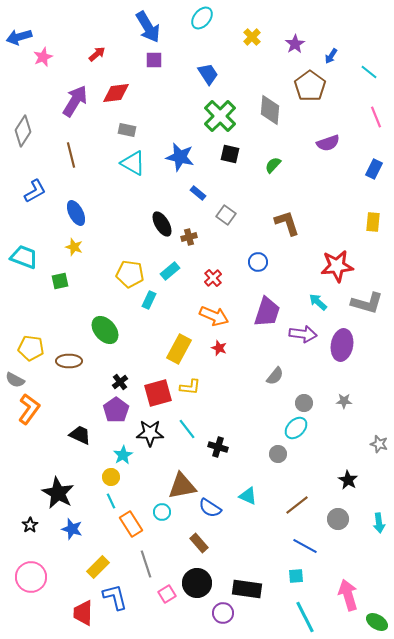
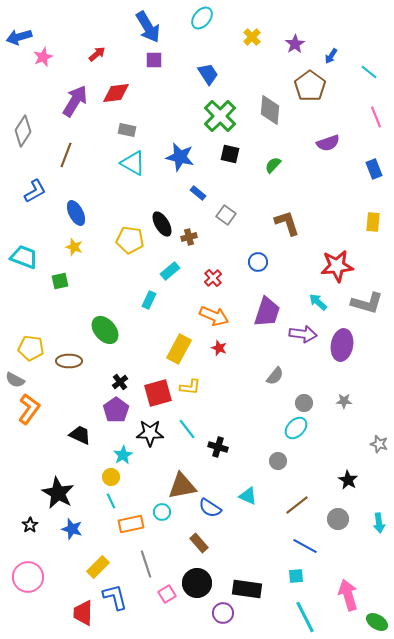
brown line at (71, 155): moved 5 px left; rotated 35 degrees clockwise
blue rectangle at (374, 169): rotated 48 degrees counterclockwise
yellow pentagon at (130, 274): moved 34 px up
gray circle at (278, 454): moved 7 px down
orange rectangle at (131, 524): rotated 70 degrees counterclockwise
pink circle at (31, 577): moved 3 px left
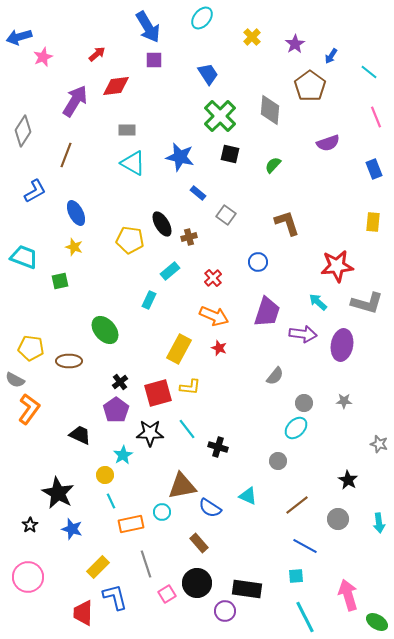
red diamond at (116, 93): moved 7 px up
gray rectangle at (127, 130): rotated 12 degrees counterclockwise
yellow circle at (111, 477): moved 6 px left, 2 px up
purple circle at (223, 613): moved 2 px right, 2 px up
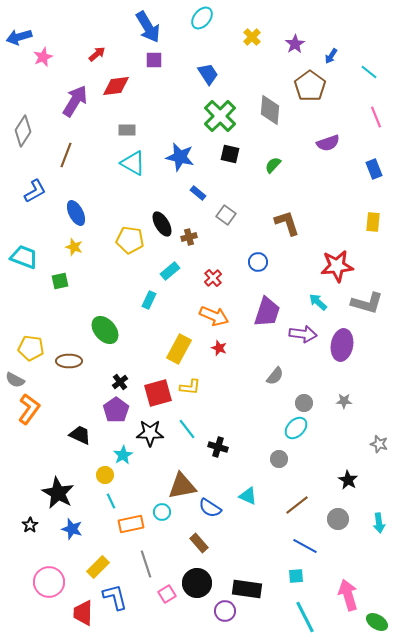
gray circle at (278, 461): moved 1 px right, 2 px up
pink circle at (28, 577): moved 21 px right, 5 px down
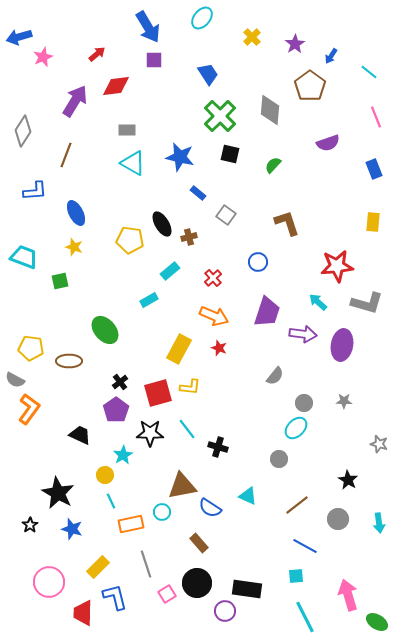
blue L-shape at (35, 191): rotated 25 degrees clockwise
cyan rectangle at (149, 300): rotated 36 degrees clockwise
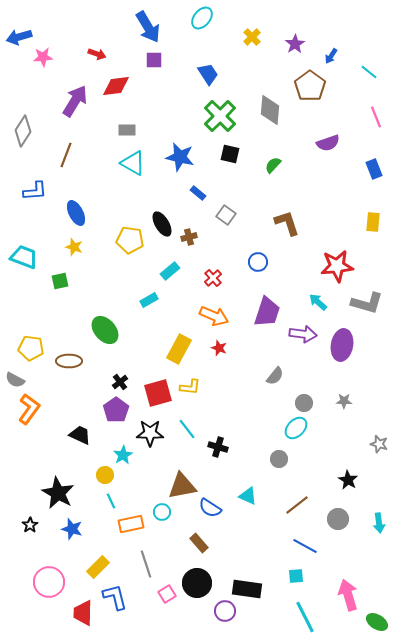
red arrow at (97, 54): rotated 60 degrees clockwise
pink star at (43, 57): rotated 18 degrees clockwise
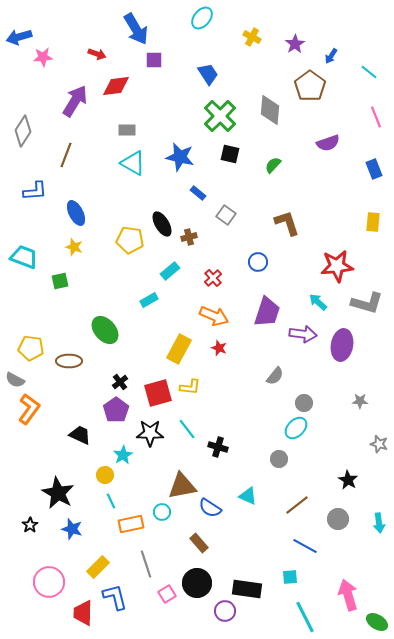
blue arrow at (148, 27): moved 12 px left, 2 px down
yellow cross at (252, 37): rotated 18 degrees counterclockwise
gray star at (344, 401): moved 16 px right
cyan square at (296, 576): moved 6 px left, 1 px down
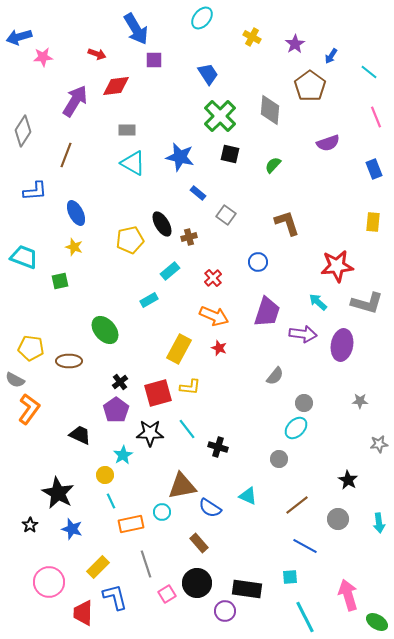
yellow pentagon at (130, 240): rotated 20 degrees counterclockwise
gray star at (379, 444): rotated 24 degrees counterclockwise
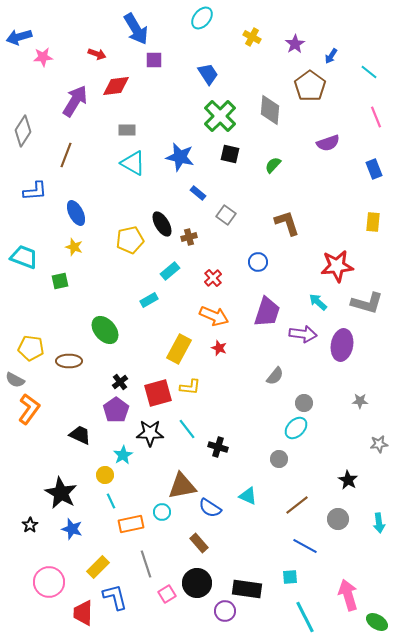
black star at (58, 493): moved 3 px right
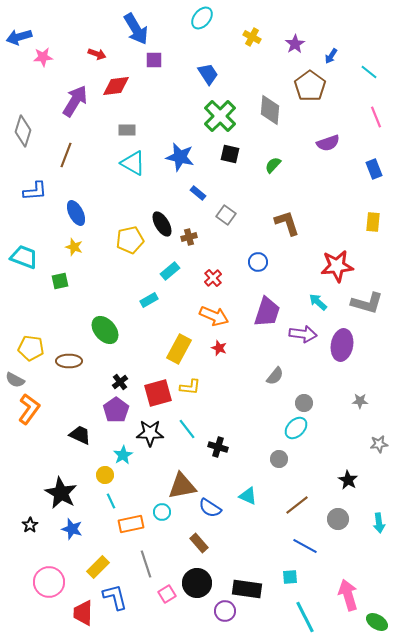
gray diamond at (23, 131): rotated 16 degrees counterclockwise
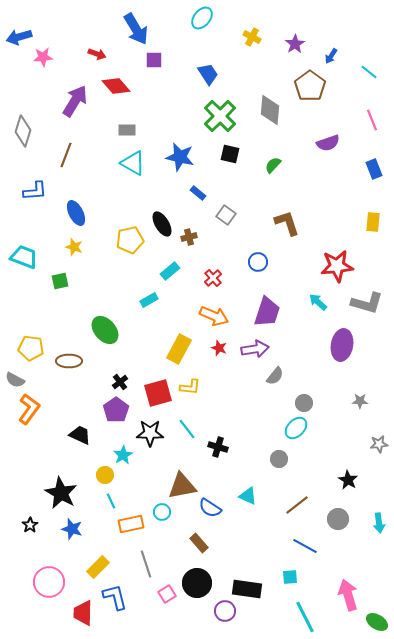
red diamond at (116, 86): rotated 56 degrees clockwise
pink line at (376, 117): moved 4 px left, 3 px down
purple arrow at (303, 334): moved 48 px left, 15 px down; rotated 16 degrees counterclockwise
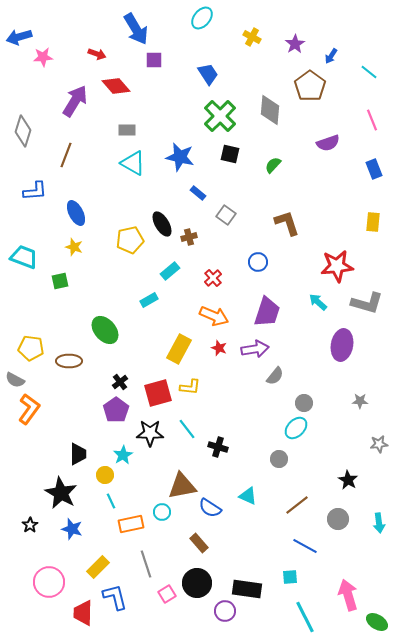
black trapezoid at (80, 435): moved 2 px left, 19 px down; rotated 65 degrees clockwise
